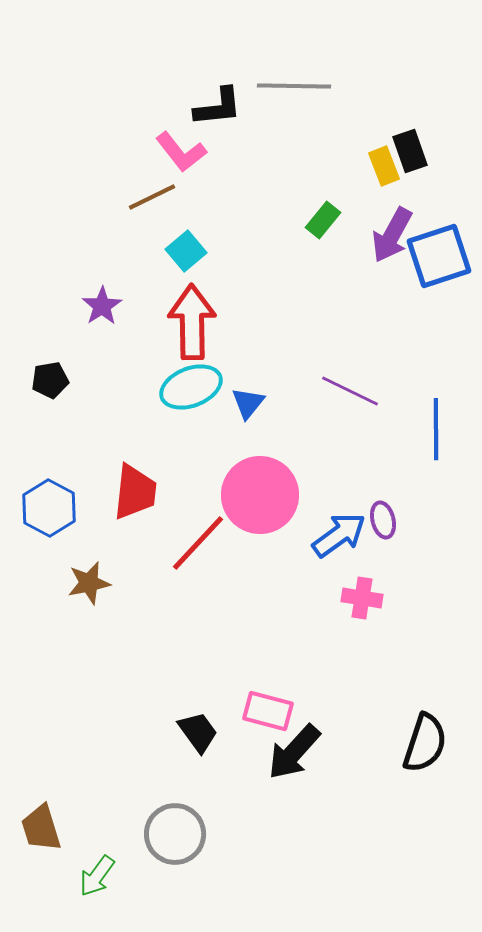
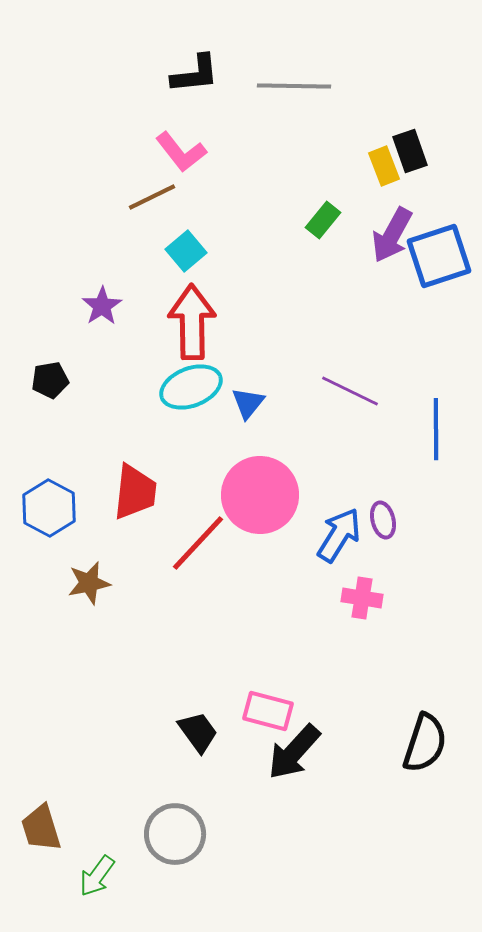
black L-shape: moved 23 px left, 33 px up
blue arrow: rotated 22 degrees counterclockwise
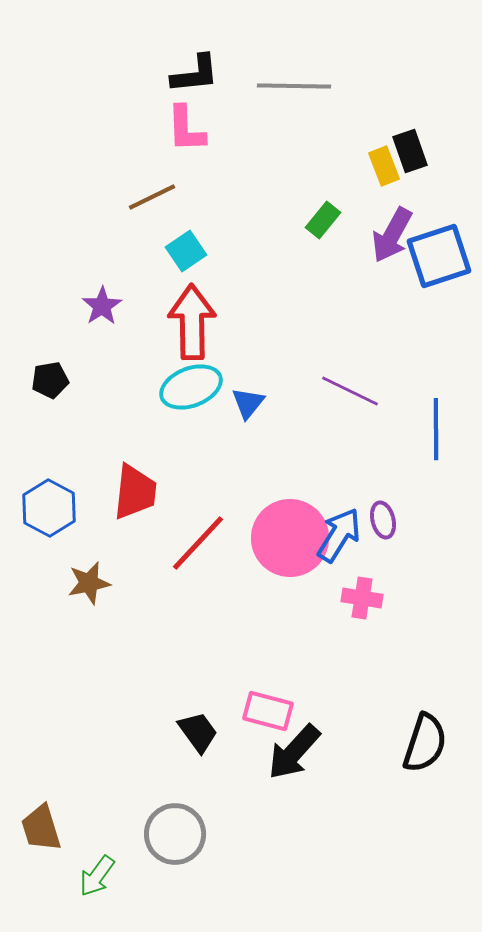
pink L-shape: moved 5 px right, 23 px up; rotated 36 degrees clockwise
cyan square: rotated 6 degrees clockwise
pink circle: moved 30 px right, 43 px down
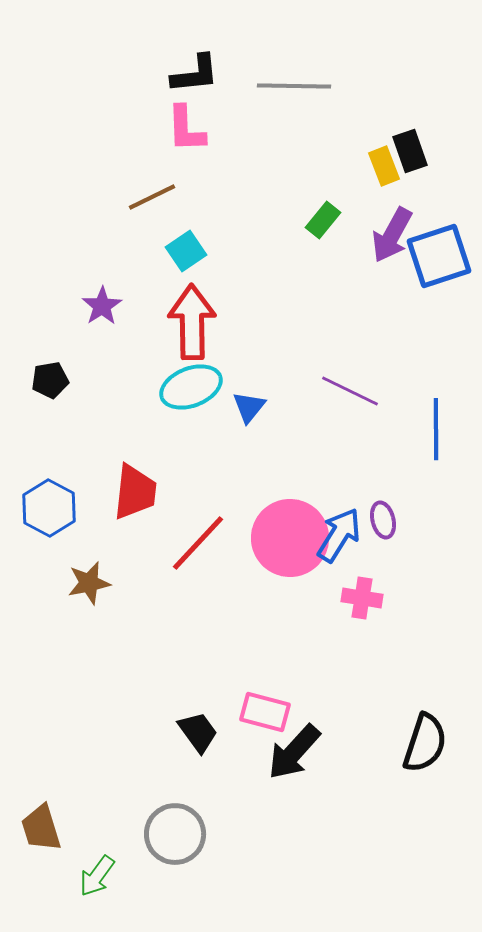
blue triangle: moved 1 px right, 4 px down
pink rectangle: moved 3 px left, 1 px down
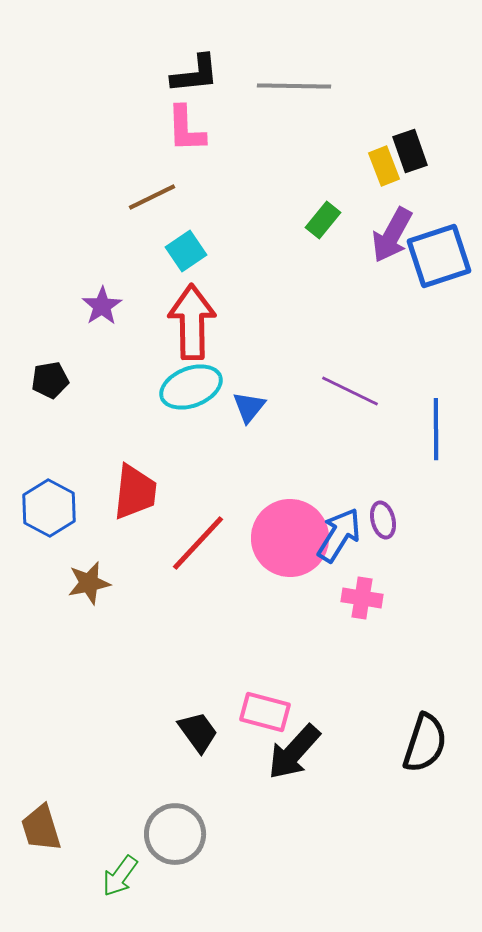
green arrow: moved 23 px right
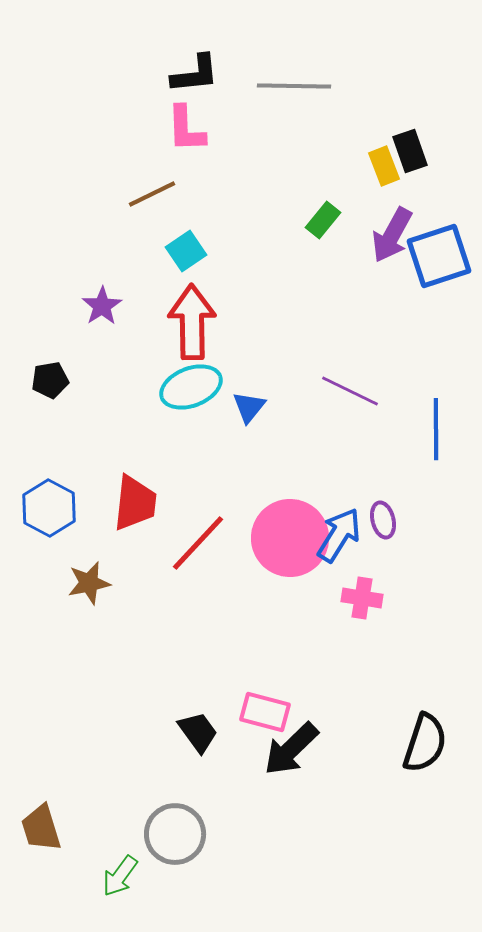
brown line: moved 3 px up
red trapezoid: moved 11 px down
black arrow: moved 3 px left, 3 px up; rotated 4 degrees clockwise
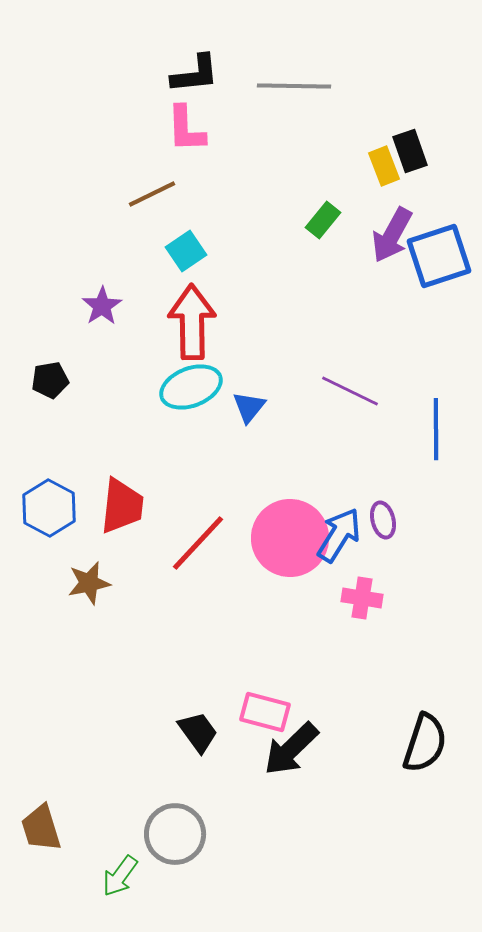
red trapezoid: moved 13 px left, 3 px down
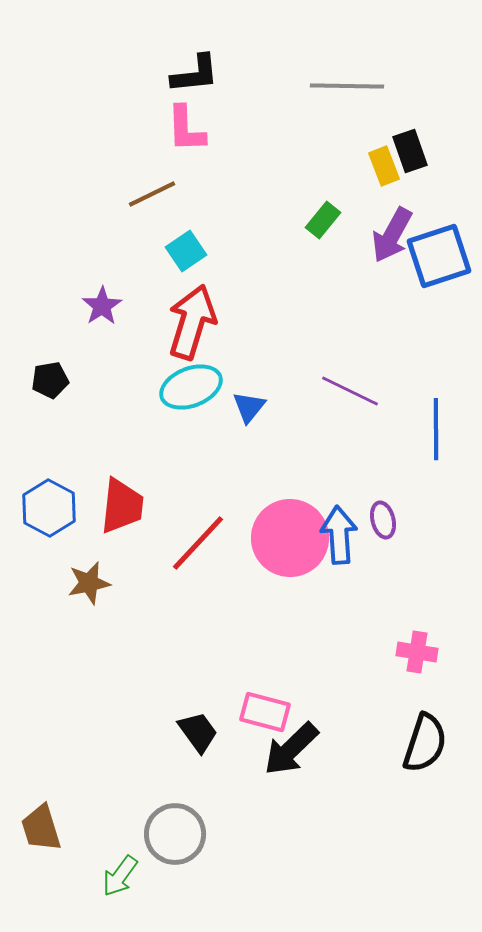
gray line: moved 53 px right
red arrow: rotated 18 degrees clockwise
blue arrow: rotated 36 degrees counterclockwise
pink cross: moved 55 px right, 54 px down
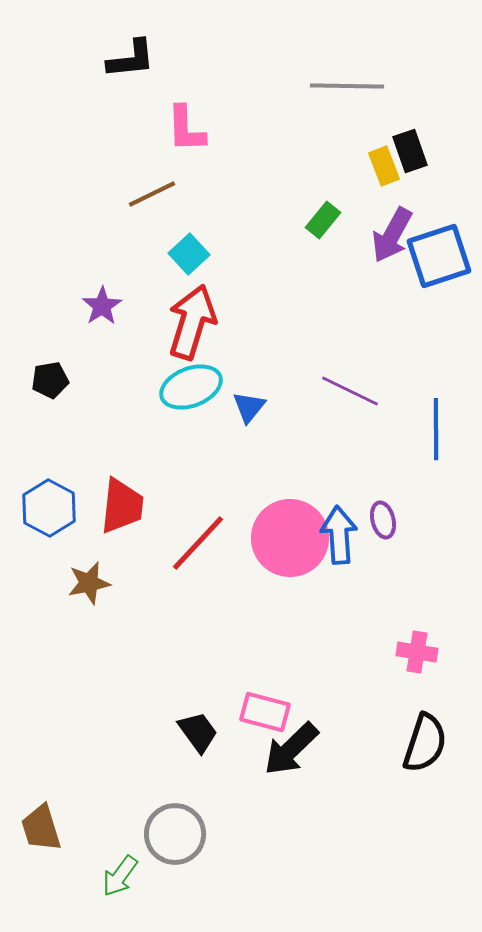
black L-shape: moved 64 px left, 15 px up
cyan square: moved 3 px right, 3 px down; rotated 9 degrees counterclockwise
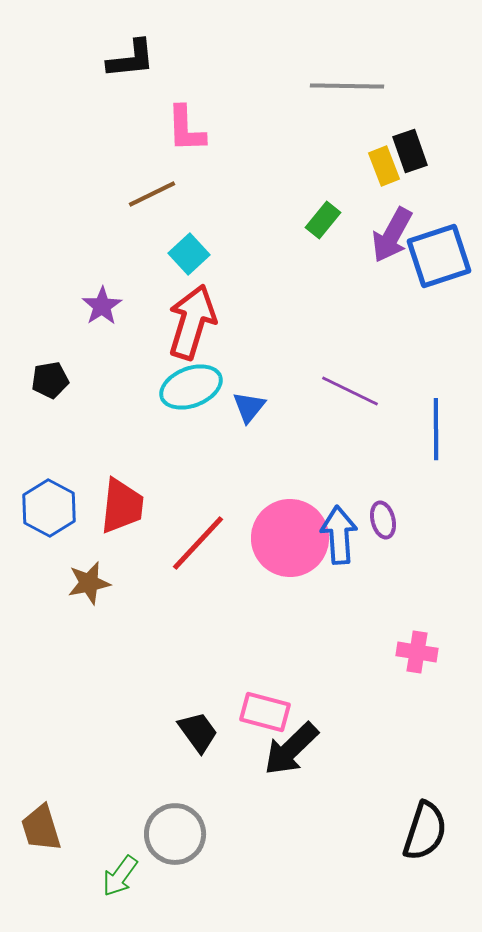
black semicircle: moved 88 px down
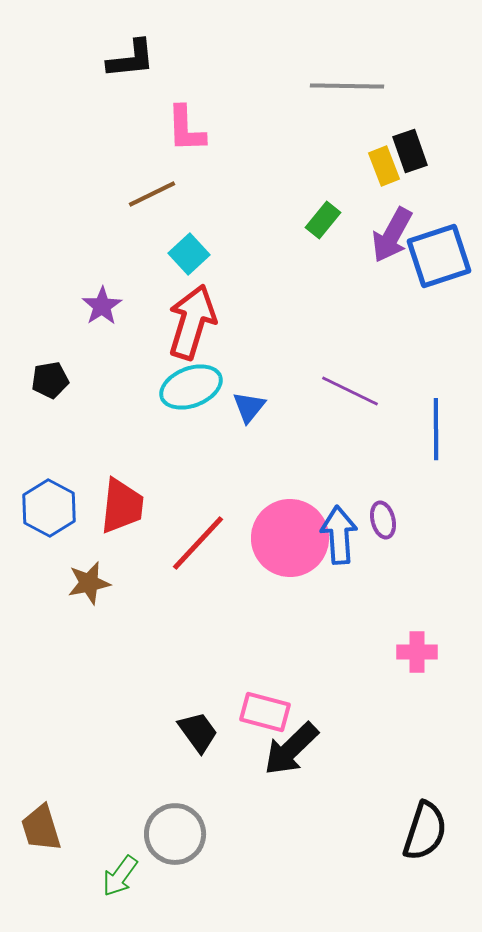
pink cross: rotated 9 degrees counterclockwise
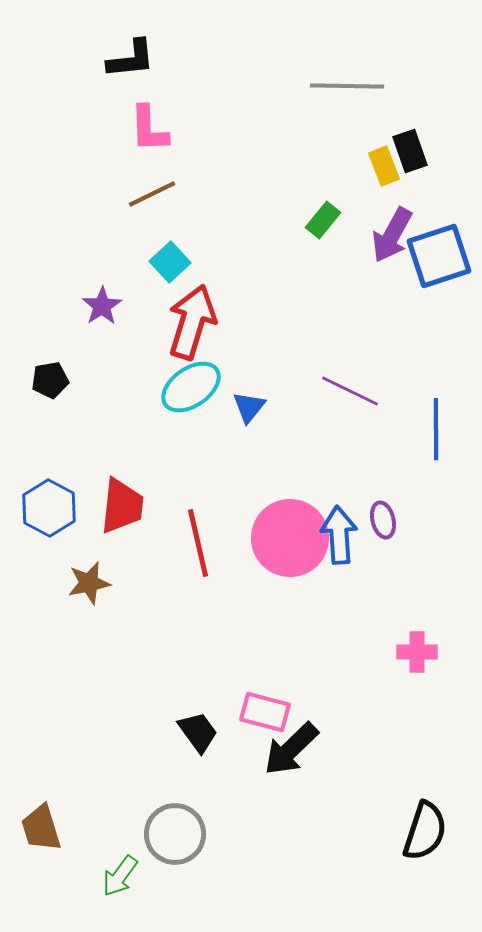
pink L-shape: moved 37 px left
cyan square: moved 19 px left, 8 px down
cyan ellipse: rotated 14 degrees counterclockwise
red line: rotated 56 degrees counterclockwise
